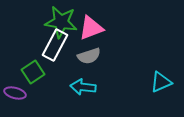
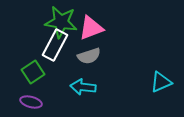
purple ellipse: moved 16 px right, 9 px down
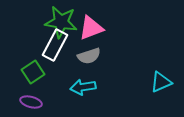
cyan arrow: rotated 15 degrees counterclockwise
